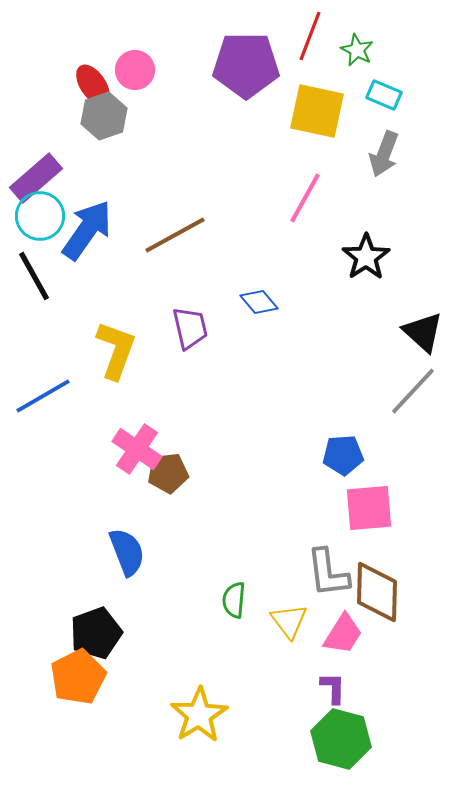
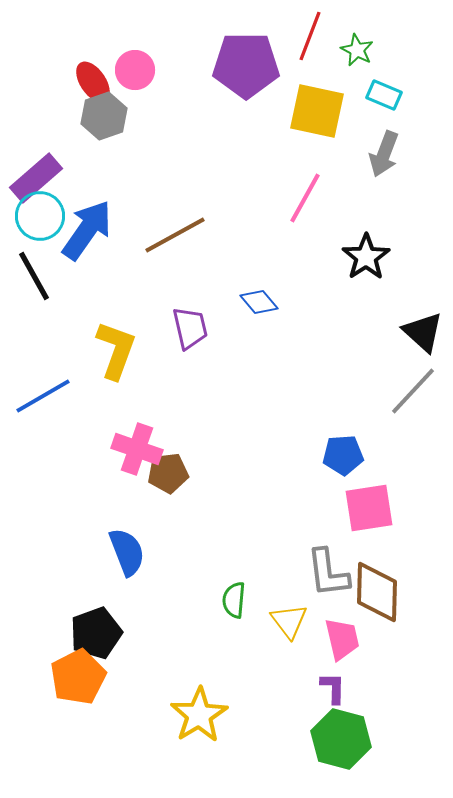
red ellipse: moved 3 px up
pink cross: rotated 15 degrees counterclockwise
pink square: rotated 4 degrees counterclockwise
pink trapezoid: moved 1 px left, 5 px down; rotated 45 degrees counterclockwise
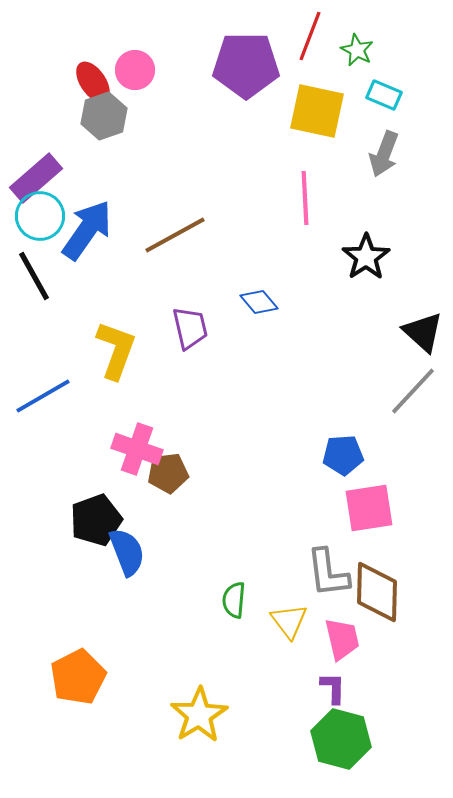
pink line: rotated 32 degrees counterclockwise
black pentagon: moved 113 px up
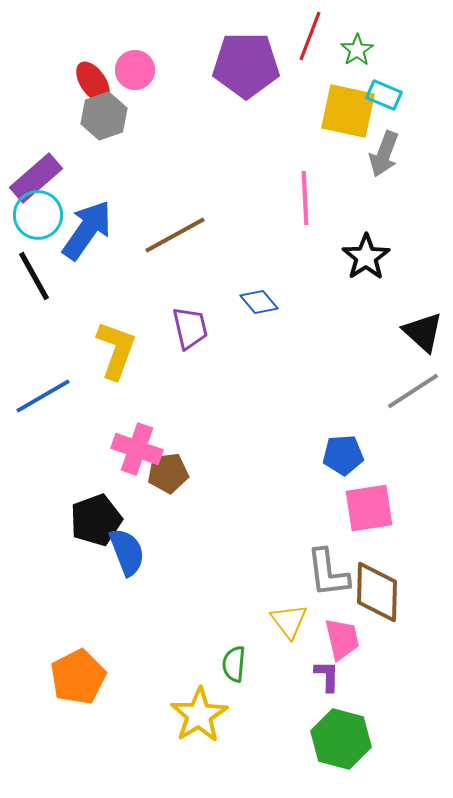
green star: rotated 12 degrees clockwise
yellow square: moved 31 px right
cyan circle: moved 2 px left, 1 px up
gray line: rotated 14 degrees clockwise
green semicircle: moved 64 px down
purple L-shape: moved 6 px left, 12 px up
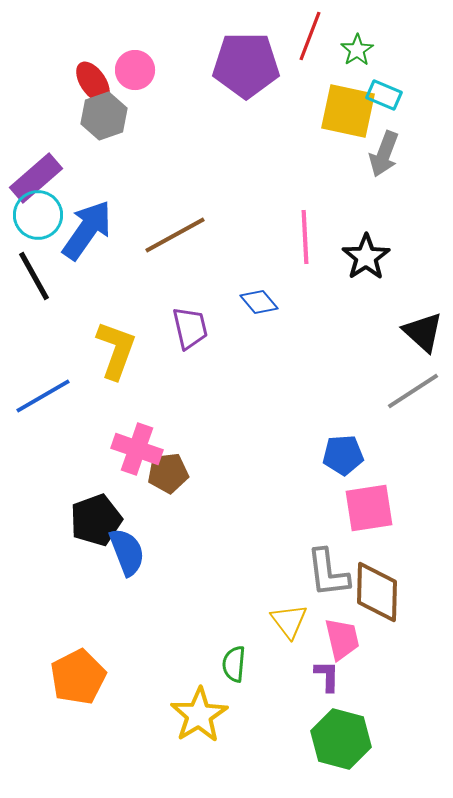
pink line: moved 39 px down
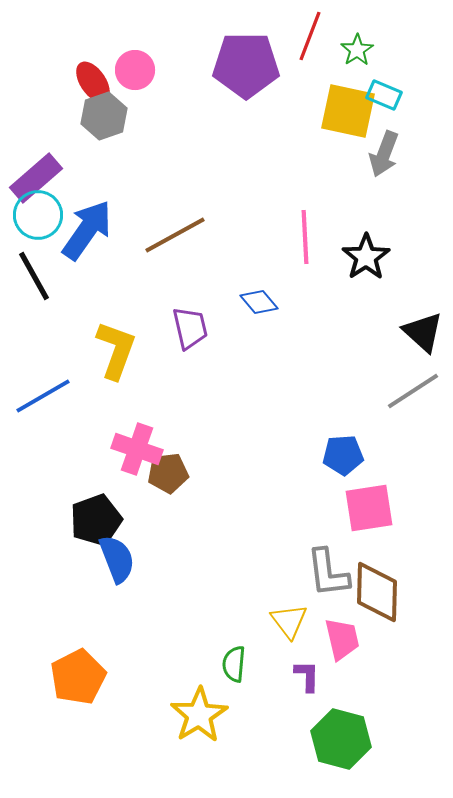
blue semicircle: moved 10 px left, 7 px down
purple L-shape: moved 20 px left
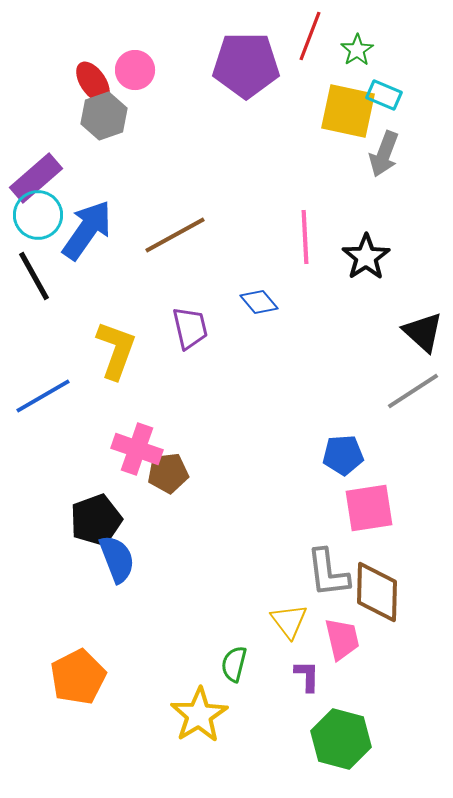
green semicircle: rotated 9 degrees clockwise
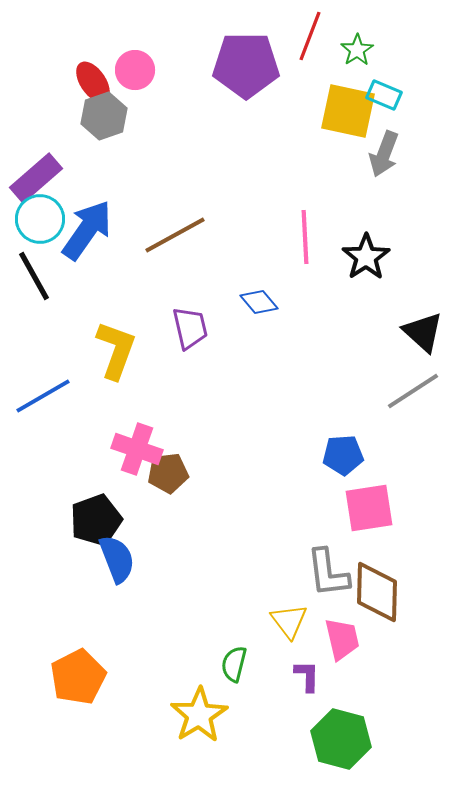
cyan circle: moved 2 px right, 4 px down
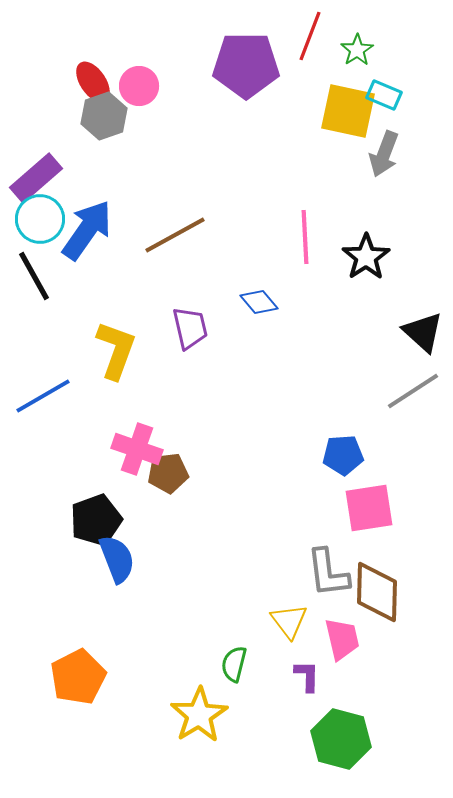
pink circle: moved 4 px right, 16 px down
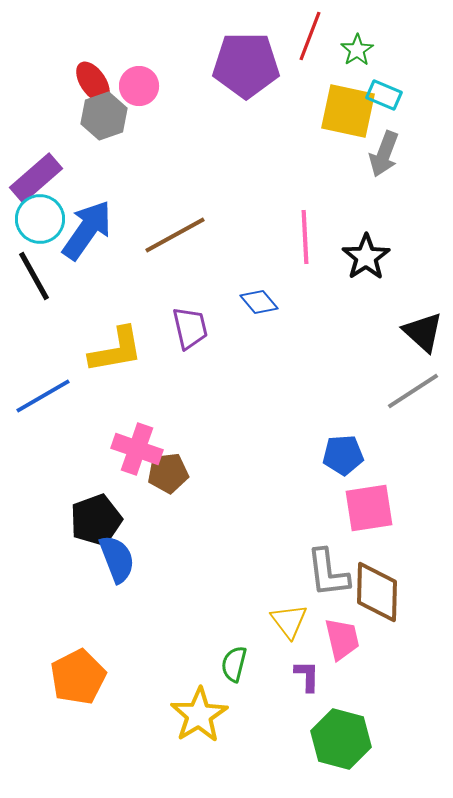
yellow L-shape: rotated 60 degrees clockwise
